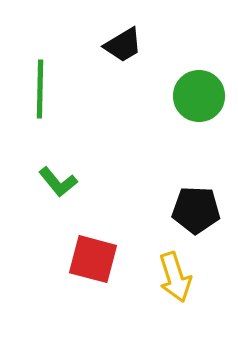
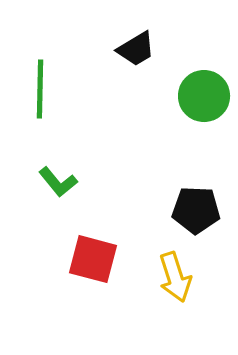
black trapezoid: moved 13 px right, 4 px down
green circle: moved 5 px right
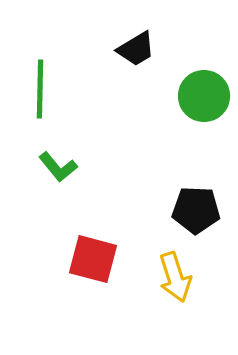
green L-shape: moved 15 px up
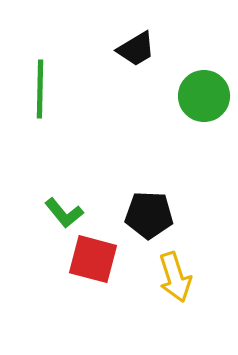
green L-shape: moved 6 px right, 46 px down
black pentagon: moved 47 px left, 5 px down
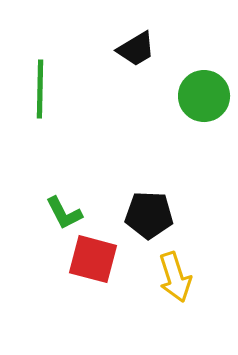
green L-shape: rotated 12 degrees clockwise
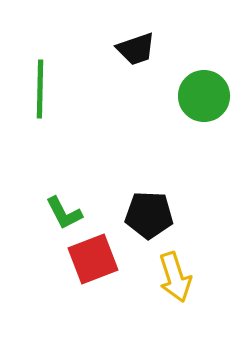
black trapezoid: rotated 12 degrees clockwise
red square: rotated 36 degrees counterclockwise
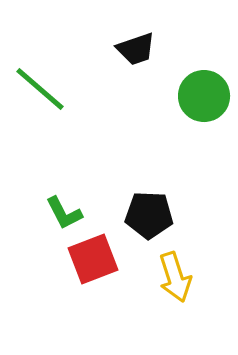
green line: rotated 50 degrees counterclockwise
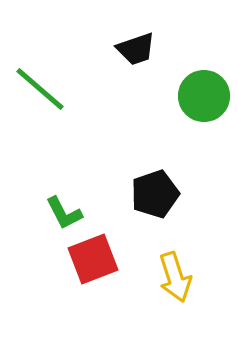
black pentagon: moved 6 px right, 21 px up; rotated 21 degrees counterclockwise
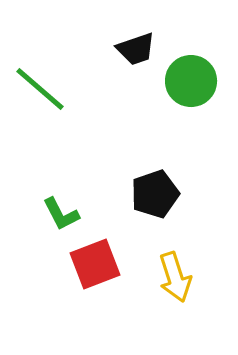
green circle: moved 13 px left, 15 px up
green L-shape: moved 3 px left, 1 px down
red square: moved 2 px right, 5 px down
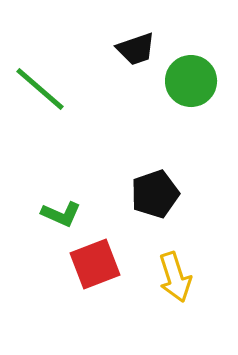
green L-shape: rotated 39 degrees counterclockwise
